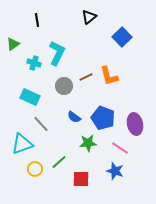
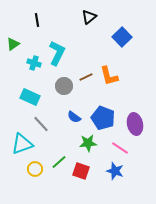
red square: moved 8 px up; rotated 18 degrees clockwise
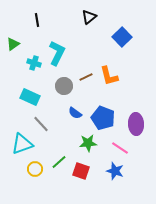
blue semicircle: moved 1 px right, 4 px up
purple ellipse: moved 1 px right; rotated 10 degrees clockwise
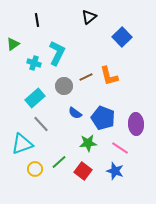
cyan rectangle: moved 5 px right, 1 px down; rotated 66 degrees counterclockwise
red square: moved 2 px right; rotated 18 degrees clockwise
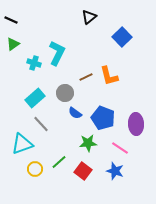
black line: moved 26 px left; rotated 56 degrees counterclockwise
gray circle: moved 1 px right, 7 px down
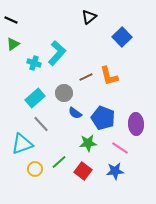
cyan L-shape: rotated 15 degrees clockwise
gray circle: moved 1 px left
blue star: rotated 24 degrees counterclockwise
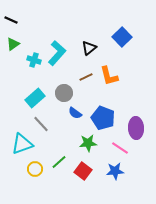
black triangle: moved 31 px down
cyan cross: moved 3 px up
purple ellipse: moved 4 px down
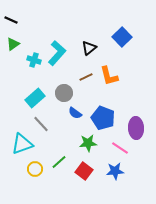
red square: moved 1 px right
